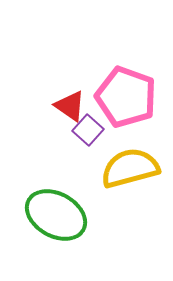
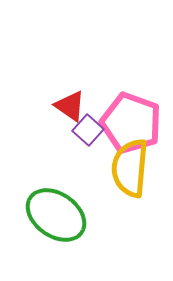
pink pentagon: moved 5 px right, 26 px down
yellow semicircle: rotated 70 degrees counterclockwise
green ellipse: rotated 6 degrees clockwise
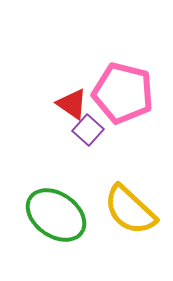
red triangle: moved 2 px right, 2 px up
pink pentagon: moved 8 px left, 30 px up; rotated 6 degrees counterclockwise
yellow semicircle: moved 42 px down; rotated 52 degrees counterclockwise
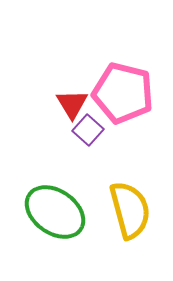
red triangle: rotated 24 degrees clockwise
yellow semicircle: rotated 148 degrees counterclockwise
green ellipse: moved 1 px left, 3 px up
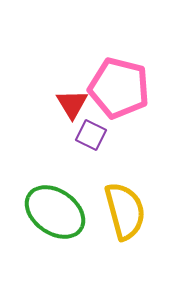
pink pentagon: moved 4 px left, 5 px up
purple square: moved 3 px right, 5 px down; rotated 16 degrees counterclockwise
yellow semicircle: moved 5 px left, 1 px down
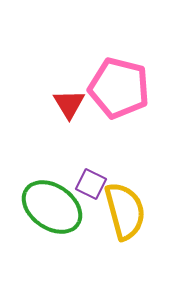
red triangle: moved 3 px left
purple square: moved 49 px down
green ellipse: moved 3 px left, 5 px up
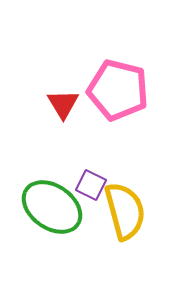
pink pentagon: moved 1 px left, 2 px down
red triangle: moved 6 px left
purple square: moved 1 px down
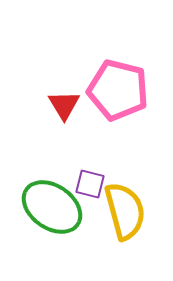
red triangle: moved 1 px right, 1 px down
purple square: moved 1 px left, 1 px up; rotated 12 degrees counterclockwise
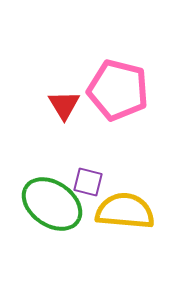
purple square: moved 2 px left, 2 px up
green ellipse: moved 3 px up
yellow semicircle: rotated 70 degrees counterclockwise
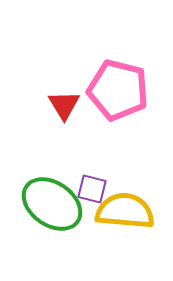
purple square: moved 4 px right, 7 px down
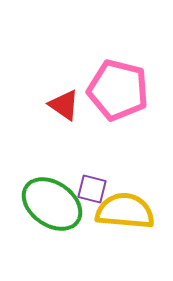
red triangle: rotated 24 degrees counterclockwise
